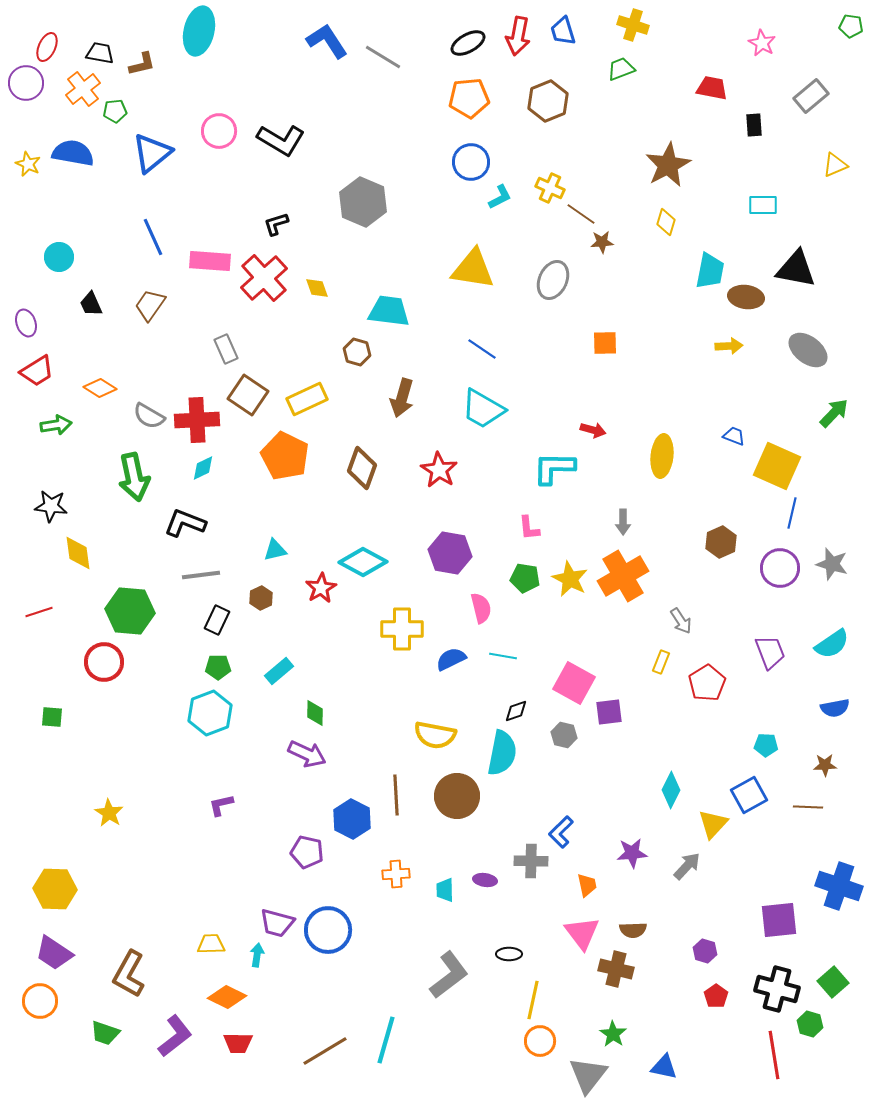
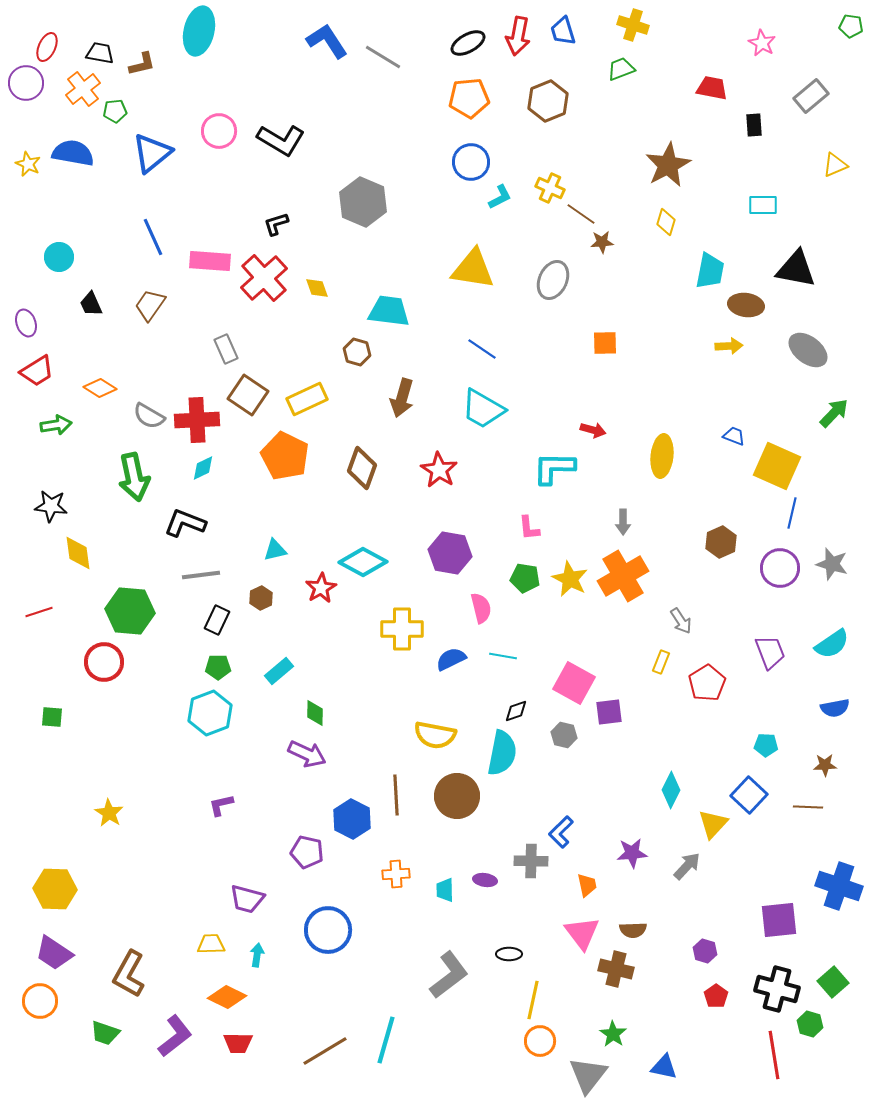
brown ellipse at (746, 297): moved 8 px down
blue square at (749, 795): rotated 18 degrees counterclockwise
purple trapezoid at (277, 923): moved 30 px left, 24 px up
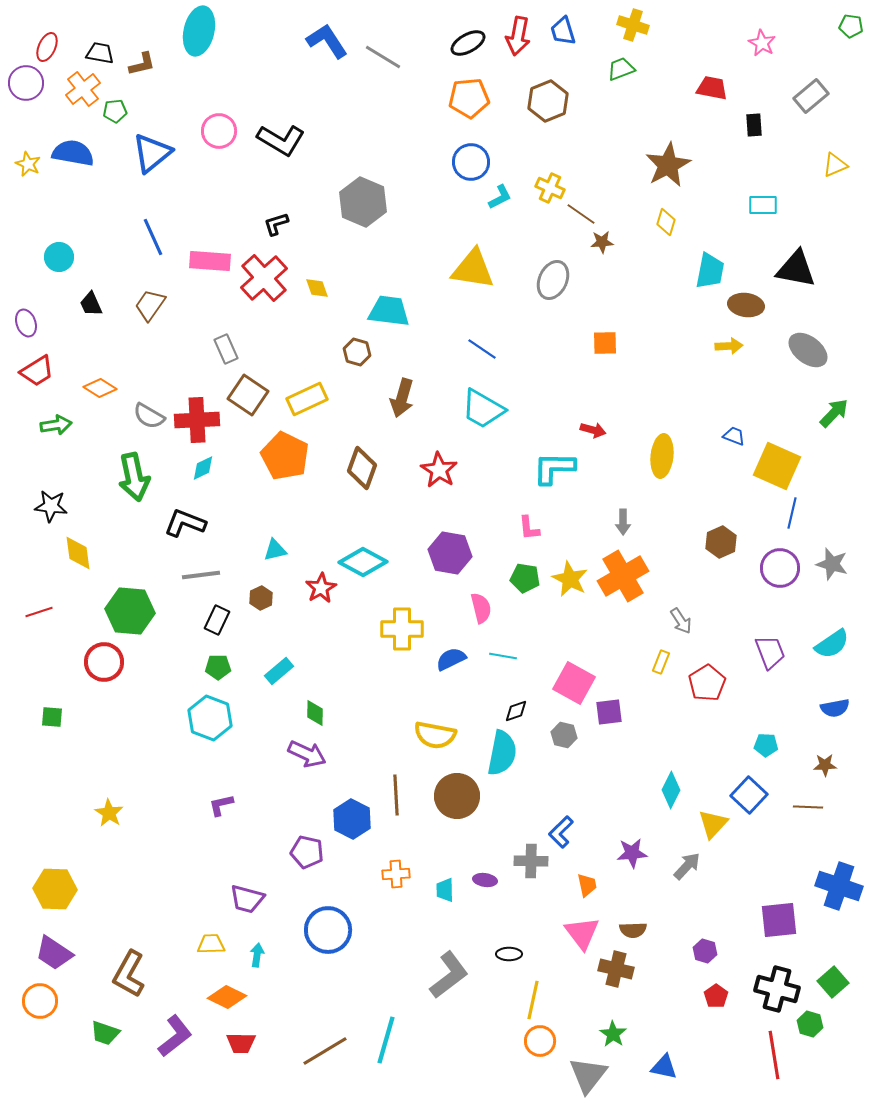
cyan hexagon at (210, 713): moved 5 px down; rotated 18 degrees counterclockwise
red trapezoid at (238, 1043): moved 3 px right
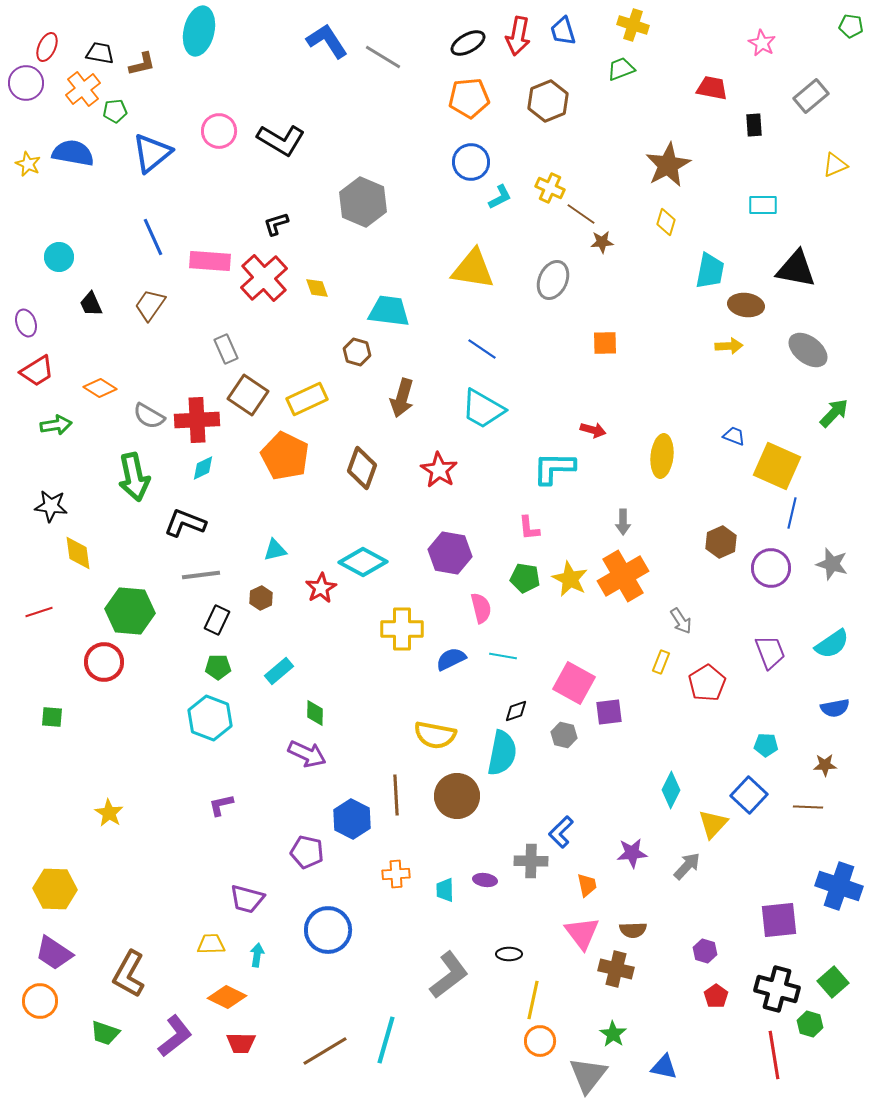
purple circle at (780, 568): moved 9 px left
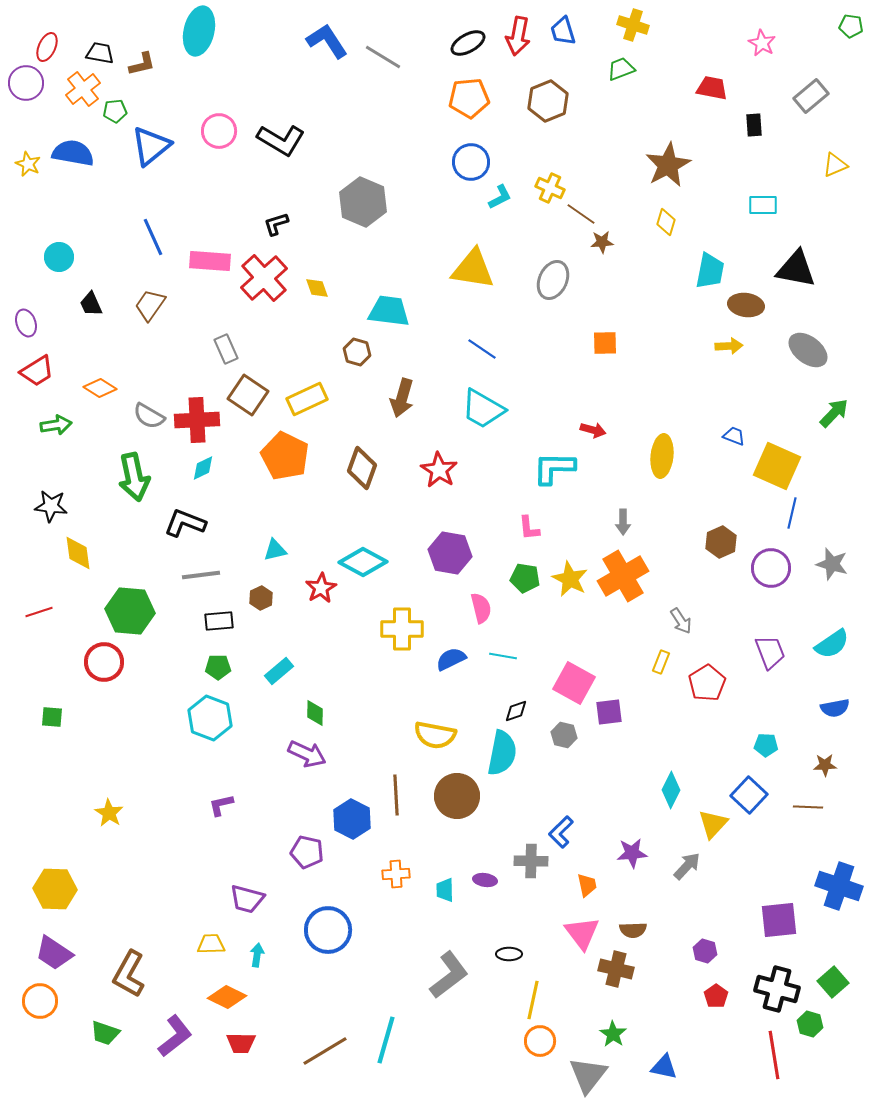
blue triangle at (152, 153): moved 1 px left, 7 px up
black rectangle at (217, 620): moved 2 px right, 1 px down; rotated 60 degrees clockwise
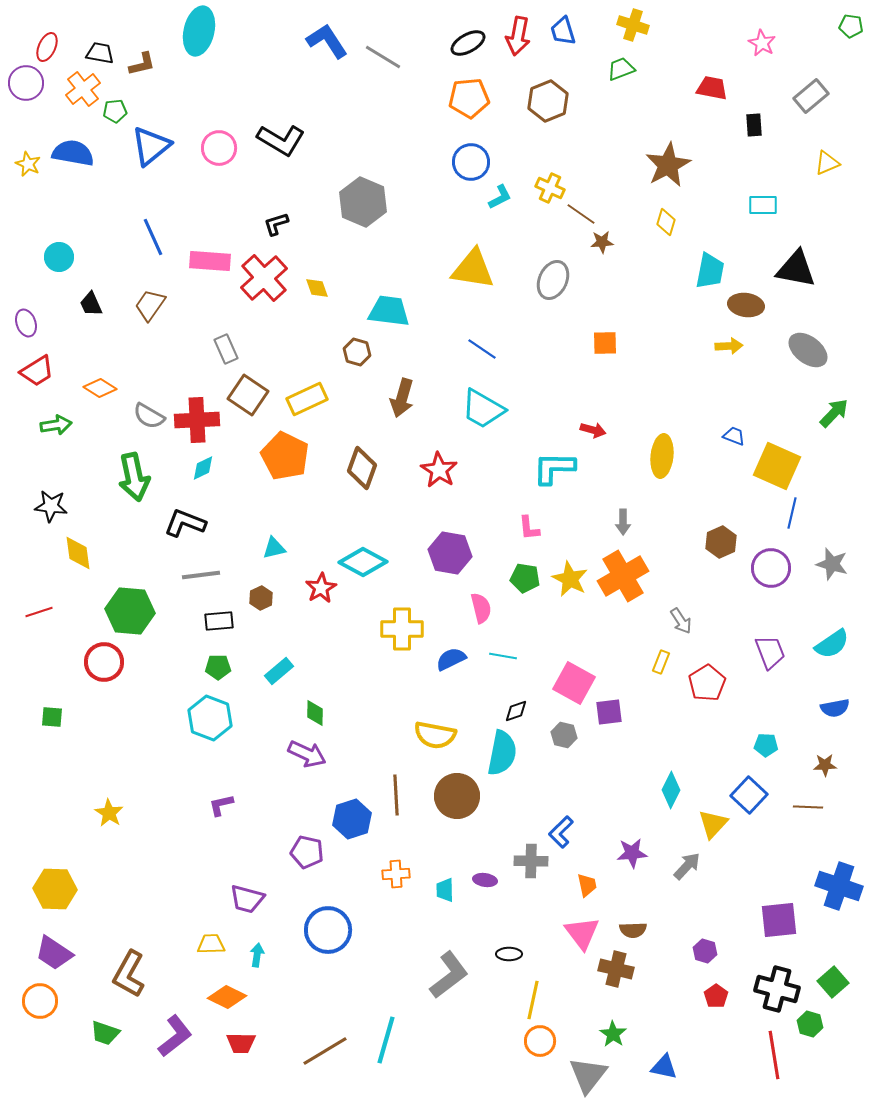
pink circle at (219, 131): moved 17 px down
yellow triangle at (835, 165): moved 8 px left, 2 px up
cyan triangle at (275, 550): moved 1 px left, 2 px up
blue hexagon at (352, 819): rotated 15 degrees clockwise
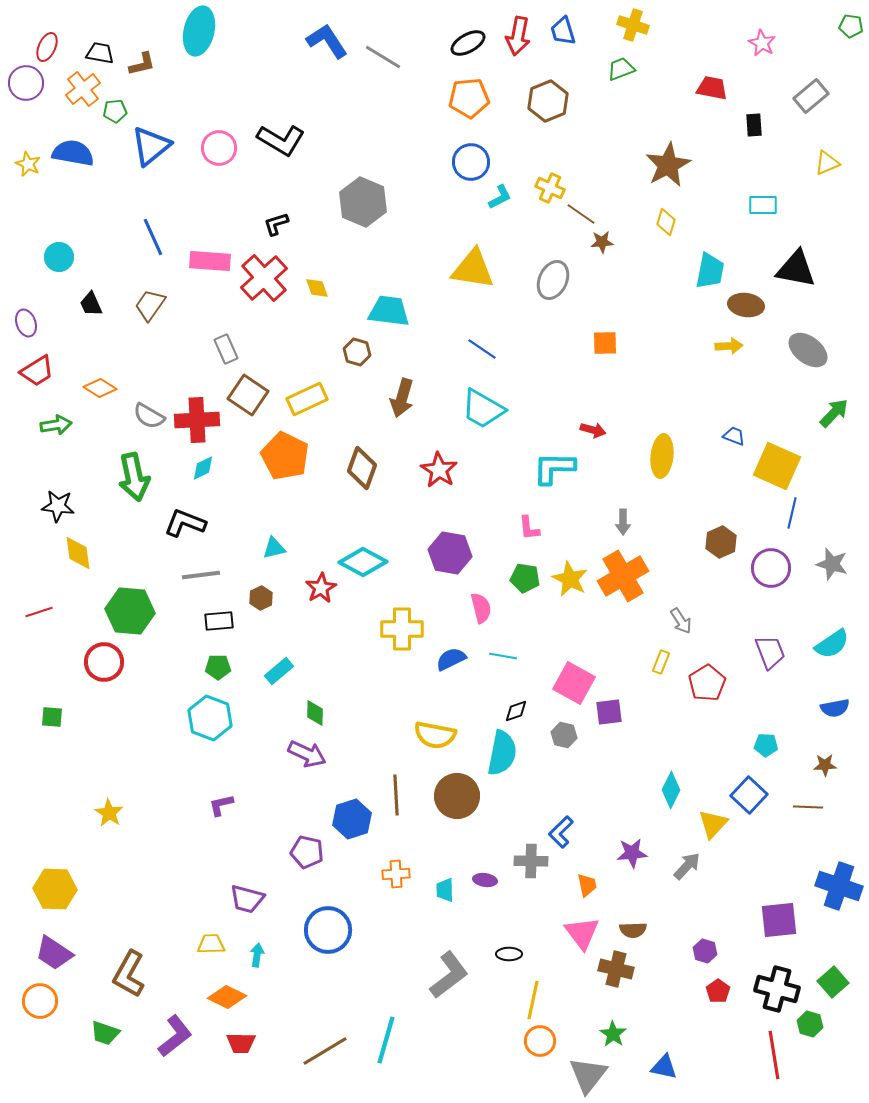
black star at (51, 506): moved 7 px right
red pentagon at (716, 996): moved 2 px right, 5 px up
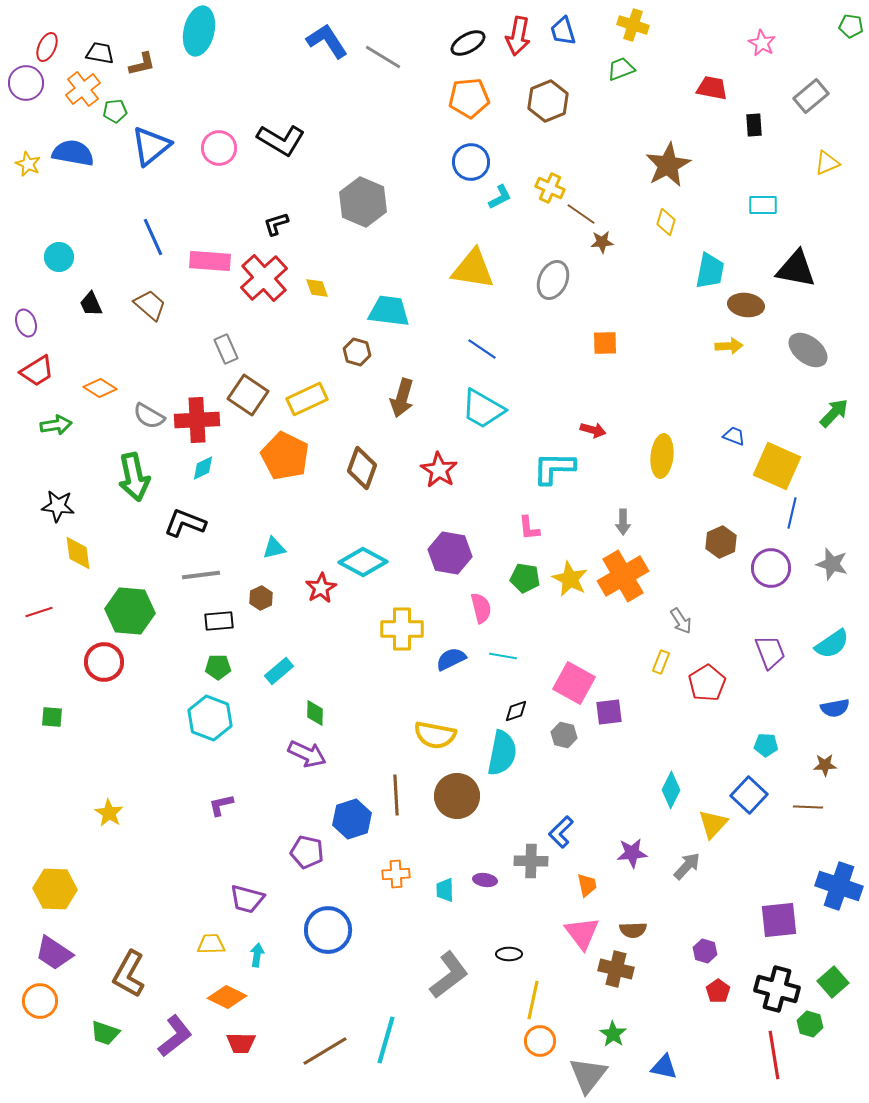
brown trapezoid at (150, 305): rotated 96 degrees clockwise
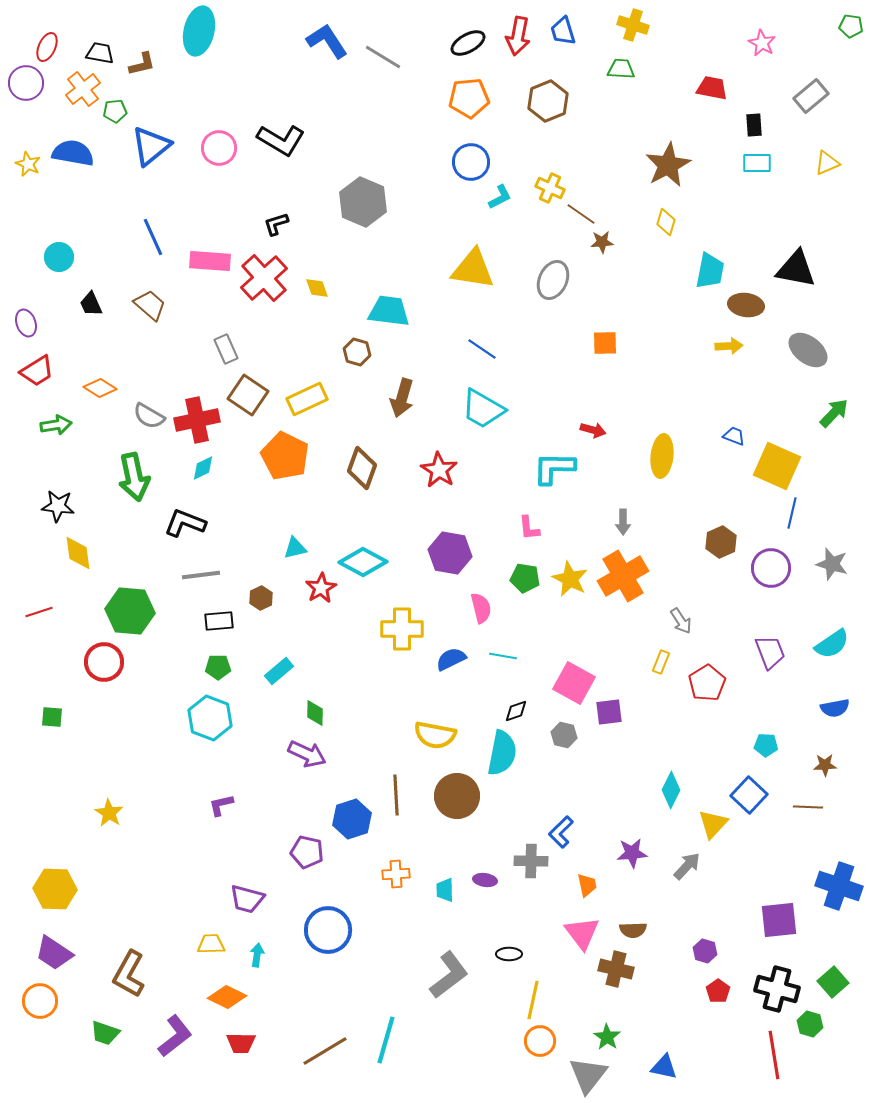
green trapezoid at (621, 69): rotated 24 degrees clockwise
cyan rectangle at (763, 205): moved 6 px left, 42 px up
red cross at (197, 420): rotated 9 degrees counterclockwise
cyan triangle at (274, 548): moved 21 px right
green star at (613, 1034): moved 6 px left, 3 px down
